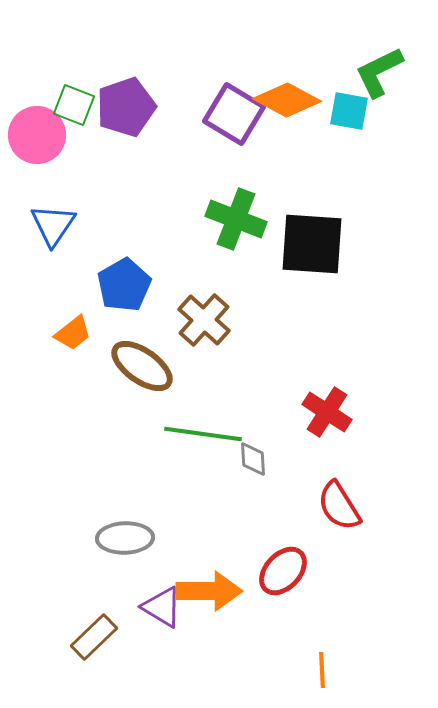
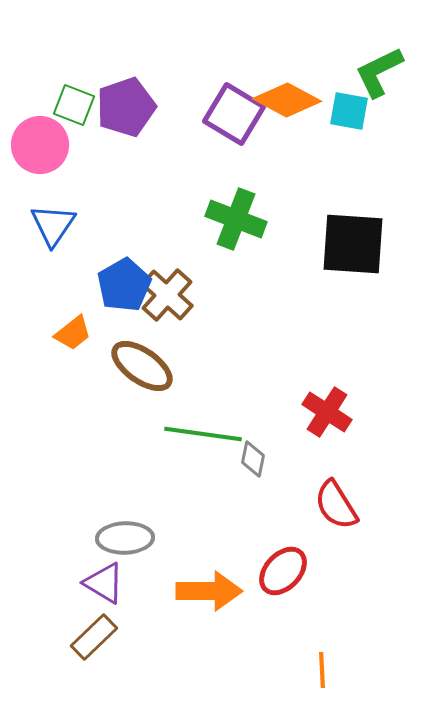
pink circle: moved 3 px right, 10 px down
black square: moved 41 px right
brown cross: moved 37 px left, 25 px up
gray diamond: rotated 15 degrees clockwise
red semicircle: moved 3 px left, 1 px up
purple triangle: moved 58 px left, 24 px up
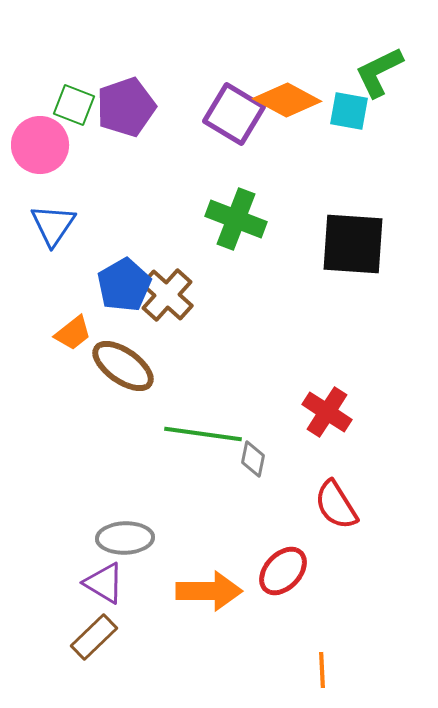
brown ellipse: moved 19 px left
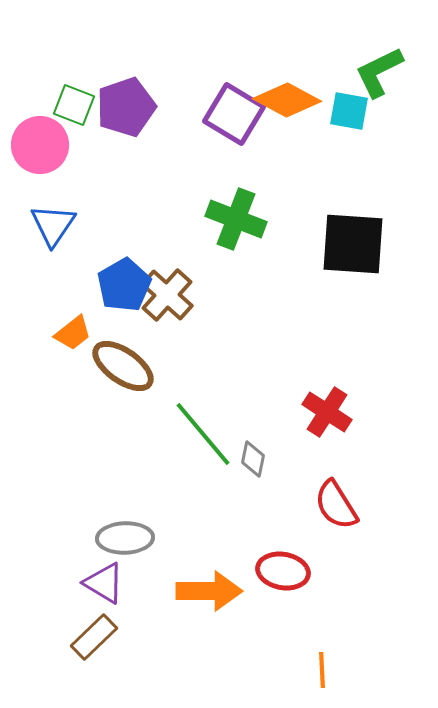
green line: rotated 42 degrees clockwise
red ellipse: rotated 57 degrees clockwise
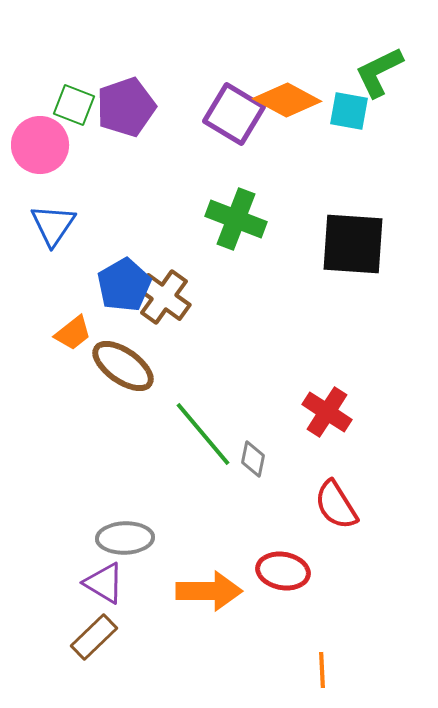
brown cross: moved 3 px left, 2 px down; rotated 6 degrees counterclockwise
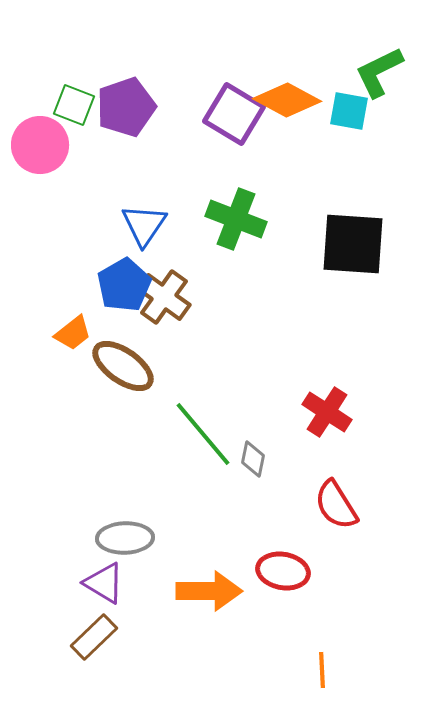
blue triangle: moved 91 px right
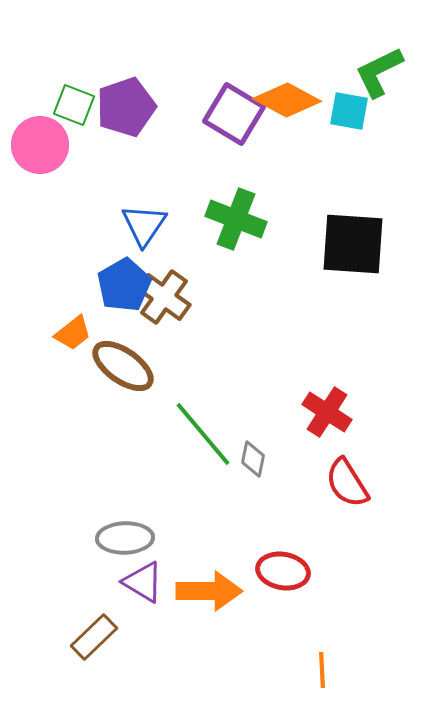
red semicircle: moved 11 px right, 22 px up
purple triangle: moved 39 px right, 1 px up
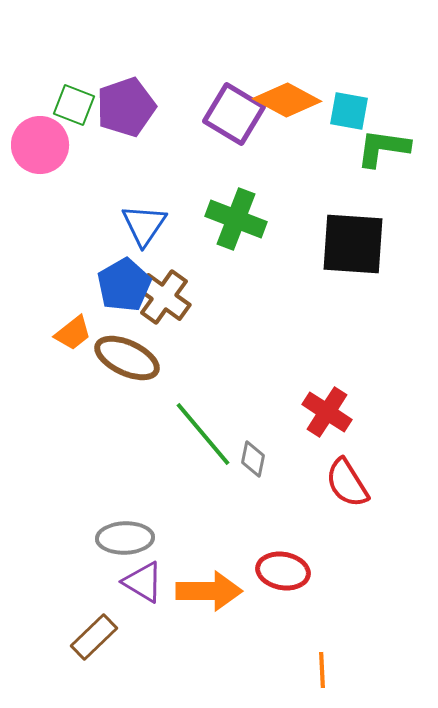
green L-shape: moved 4 px right, 76 px down; rotated 34 degrees clockwise
brown ellipse: moved 4 px right, 8 px up; rotated 10 degrees counterclockwise
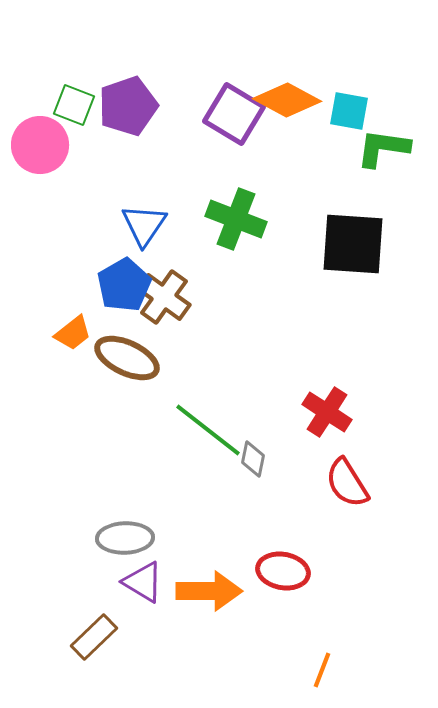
purple pentagon: moved 2 px right, 1 px up
green line: moved 5 px right, 4 px up; rotated 12 degrees counterclockwise
orange line: rotated 24 degrees clockwise
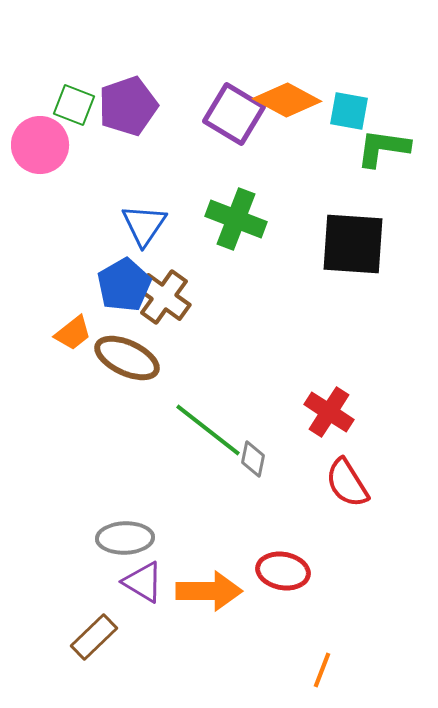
red cross: moved 2 px right
